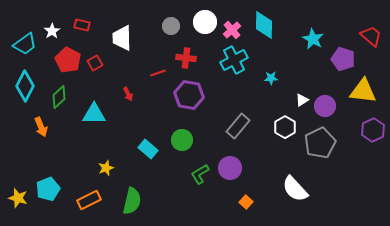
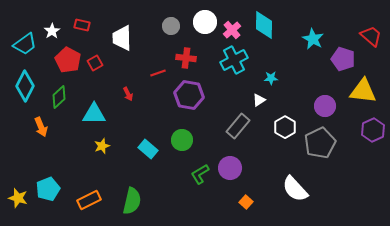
white triangle at (302, 100): moved 43 px left
yellow star at (106, 168): moved 4 px left, 22 px up
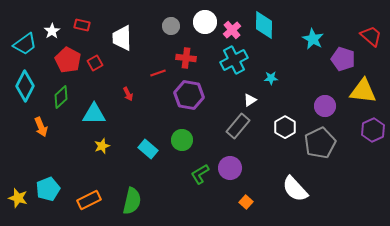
green diamond at (59, 97): moved 2 px right
white triangle at (259, 100): moved 9 px left
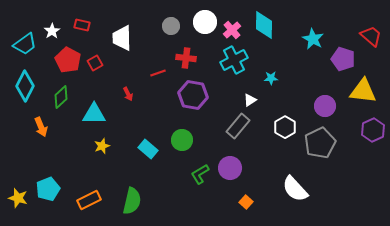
purple hexagon at (189, 95): moved 4 px right
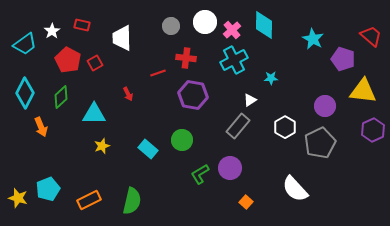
cyan diamond at (25, 86): moved 7 px down
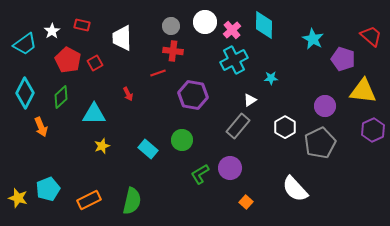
red cross at (186, 58): moved 13 px left, 7 px up
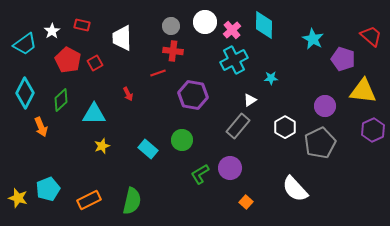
green diamond at (61, 97): moved 3 px down
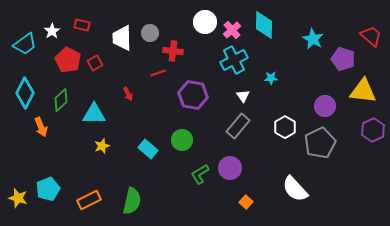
gray circle at (171, 26): moved 21 px left, 7 px down
white triangle at (250, 100): moved 7 px left, 4 px up; rotated 32 degrees counterclockwise
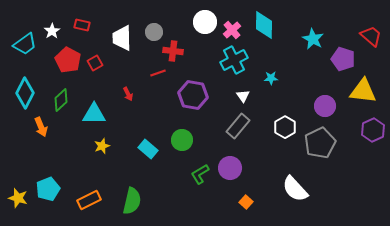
gray circle at (150, 33): moved 4 px right, 1 px up
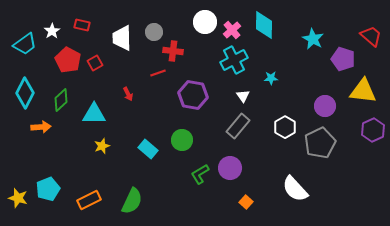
orange arrow at (41, 127): rotated 72 degrees counterclockwise
green semicircle at (132, 201): rotated 12 degrees clockwise
